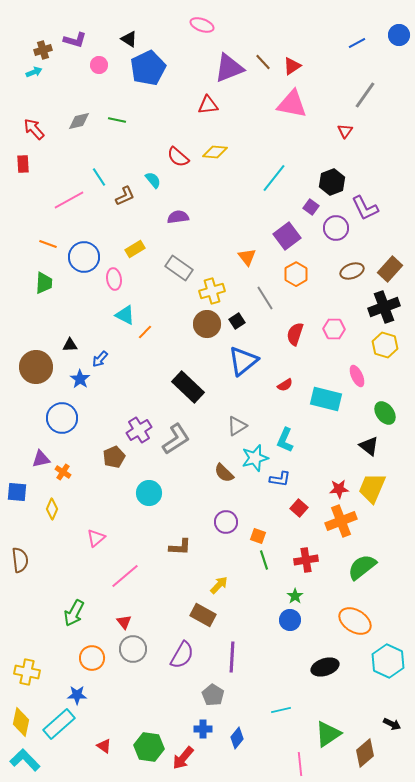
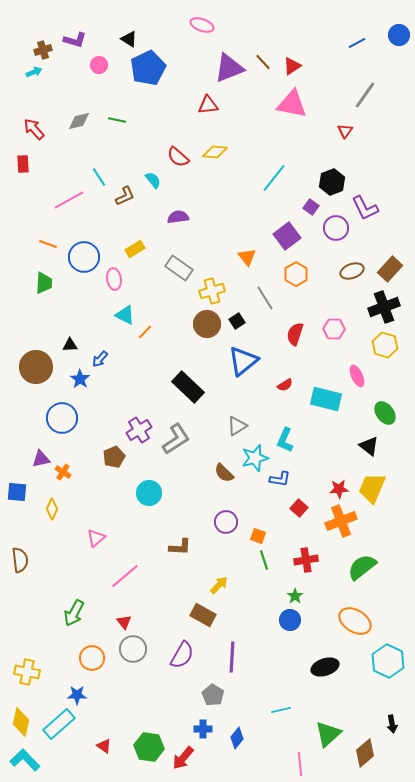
black arrow at (392, 724): rotated 54 degrees clockwise
green triangle at (328, 734): rotated 8 degrees counterclockwise
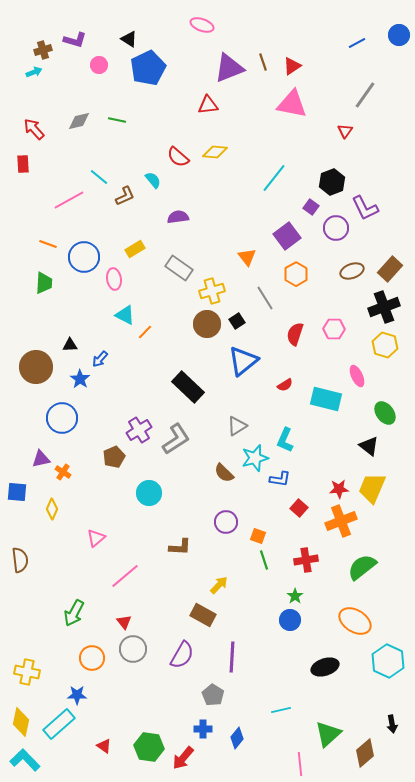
brown line at (263, 62): rotated 24 degrees clockwise
cyan line at (99, 177): rotated 18 degrees counterclockwise
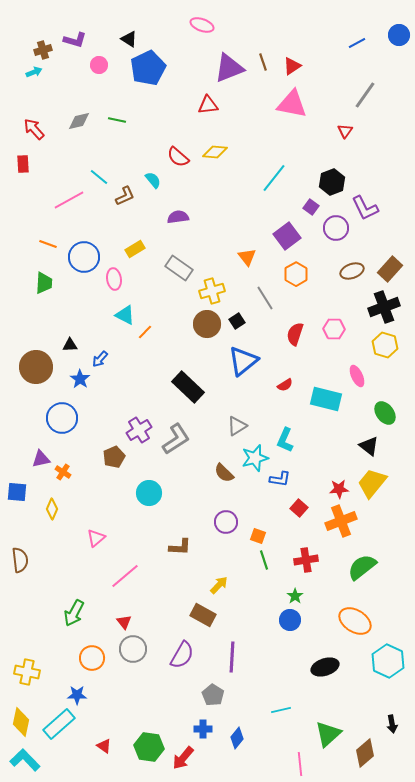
yellow trapezoid at (372, 488): moved 5 px up; rotated 16 degrees clockwise
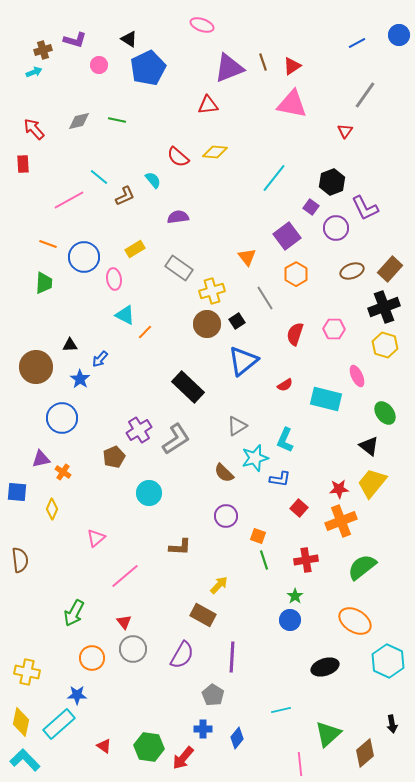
purple circle at (226, 522): moved 6 px up
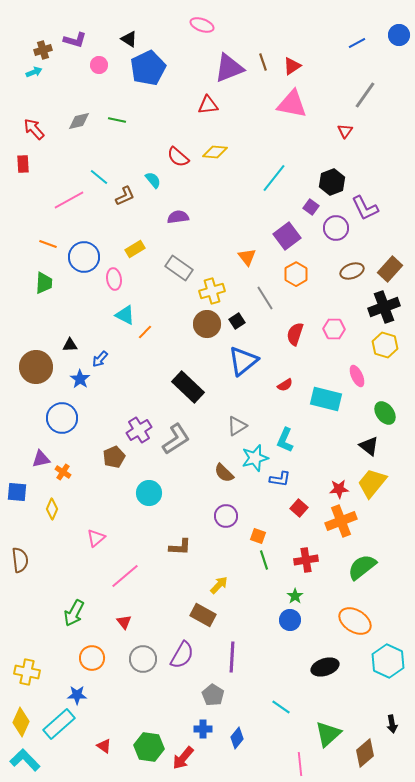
gray circle at (133, 649): moved 10 px right, 10 px down
cyan line at (281, 710): moved 3 px up; rotated 48 degrees clockwise
yellow diamond at (21, 722): rotated 12 degrees clockwise
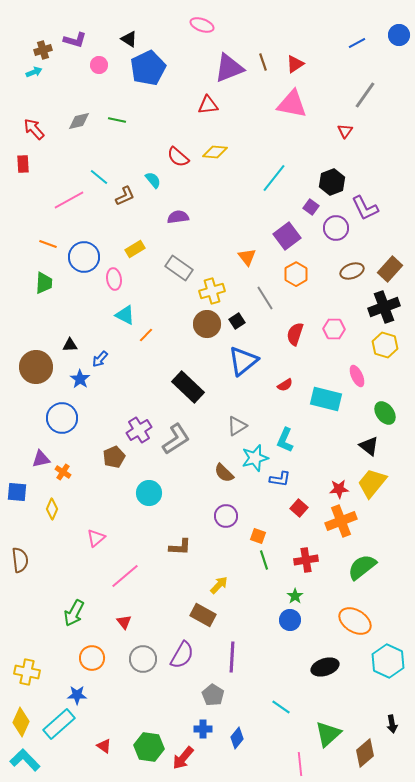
red triangle at (292, 66): moved 3 px right, 2 px up
orange line at (145, 332): moved 1 px right, 3 px down
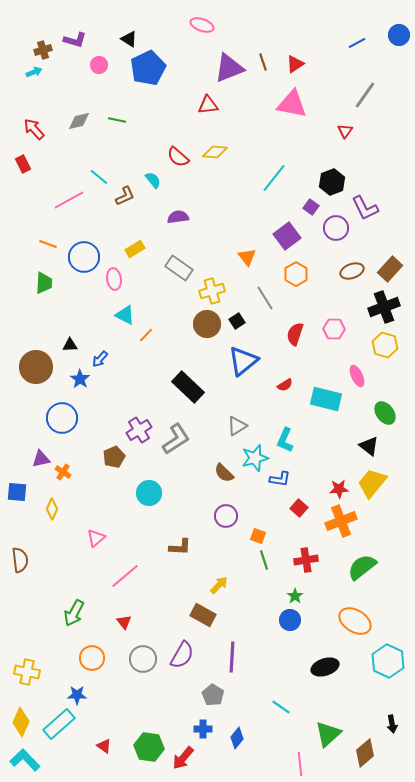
red rectangle at (23, 164): rotated 24 degrees counterclockwise
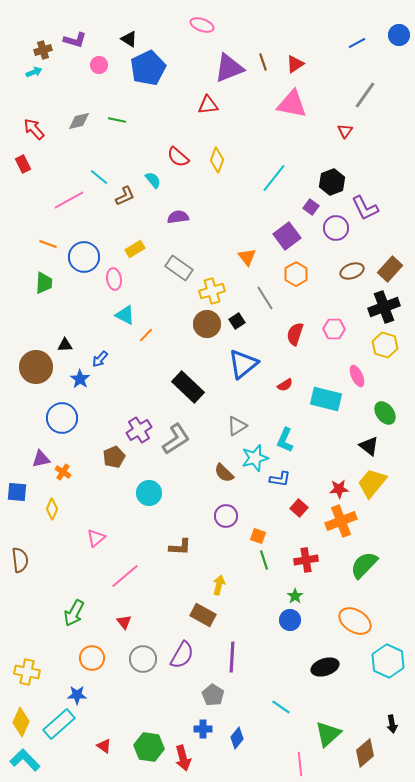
yellow diamond at (215, 152): moved 2 px right, 8 px down; rotated 75 degrees counterclockwise
black triangle at (70, 345): moved 5 px left
blue triangle at (243, 361): moved 3 px down
green semicircle at (362, 567): moved 2 px right, 2 px up; rotated 8 degrees counterclockwise
yellow arrow at (219, 585): rotated 30 degrees counterclockwise
red arrow at (183, 758): rotated 55 degrees counterclockwise
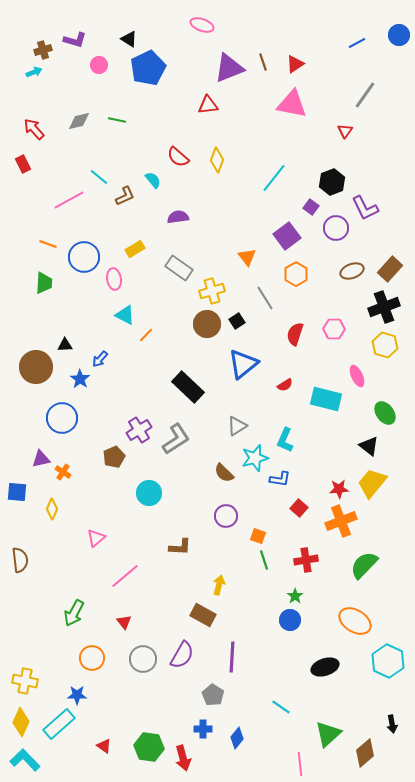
yellow cross at (27, 672): moved 2 px left, 9 px down
